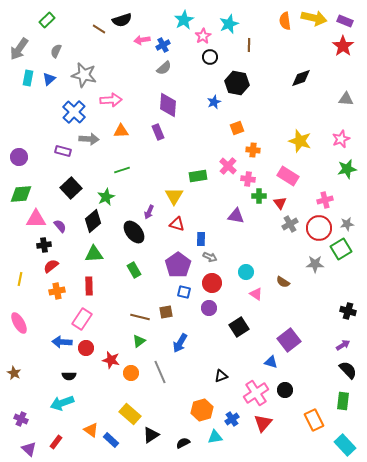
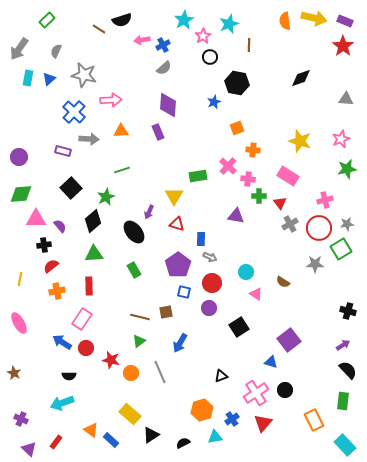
blue arrow at (62, 342): rotated 30 degrees clockwise
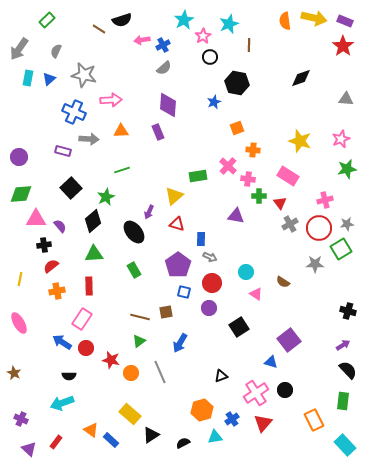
blue cross at (74, 112): rotated 20 degrees counterclockwise
yellow triangle at (174, 196): rotated 18 degrees clockwise
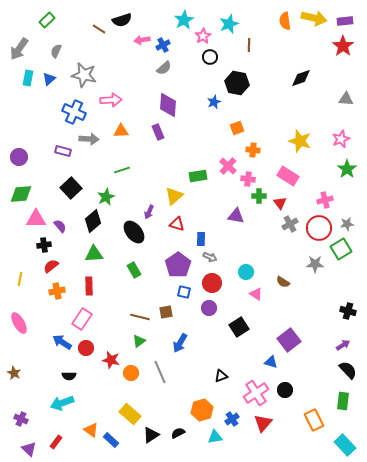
purple rectangle at (345, 21): rotated 28 degrees counterclockwise
green star at (347, 169): rotated 24 degrees counterclockwise
black semicircle at (183, 443): moved 5 px left, 10 px up
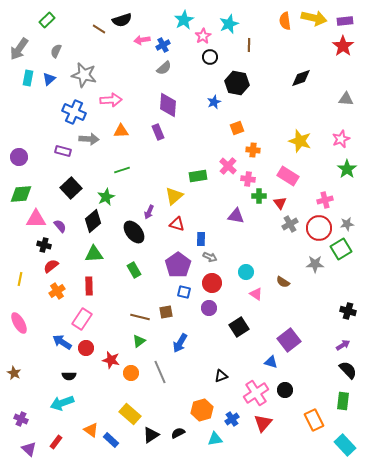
black cross at (44, 245): rotated 24 degrees clockwise
orange cross at (57, 291): rotated 21 degrees counterclockwise
cyan triangle at (215, 437): moved 2 px down
